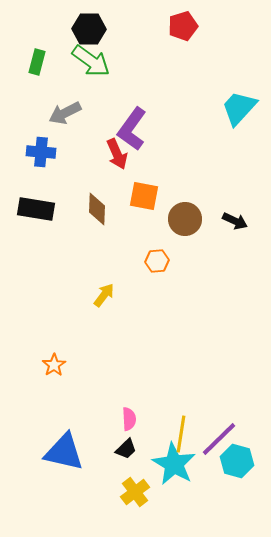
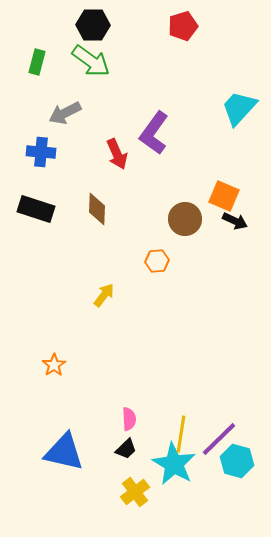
black hexagon: moved 4 px right, 4 px up
purple L-shape: moved 22 px right, 4 px down
orange square: moved 80 px right; rotated 12 degrees clockwise
black rectangle: rotated 9 degrees clockwise
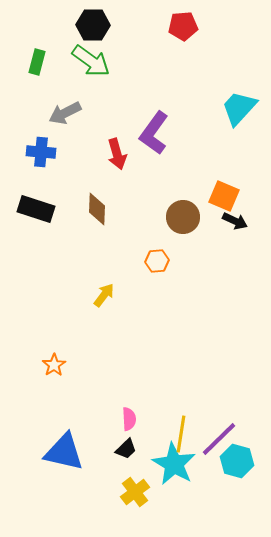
red pentagon: rotated 12 degrees clockwise
red arrow: rotated 8 degrees clockwise
brown circle: moved 2 px left, 2 px up
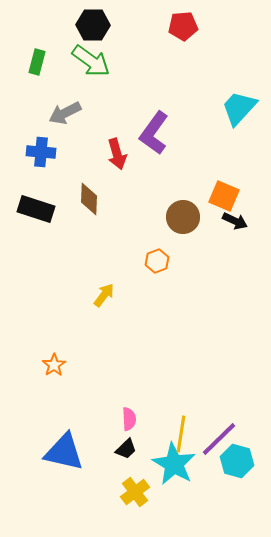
brown diamond: moved 8 px left, 10 px up
orange hexagon: rotated 15 degrees counterclockwise
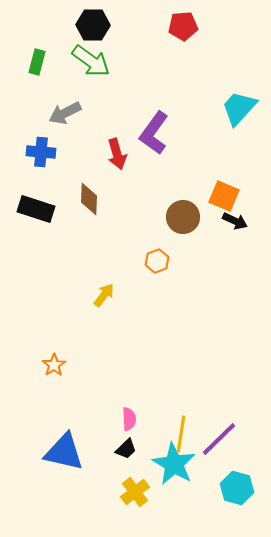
cyan hexagon: moved 27 px down
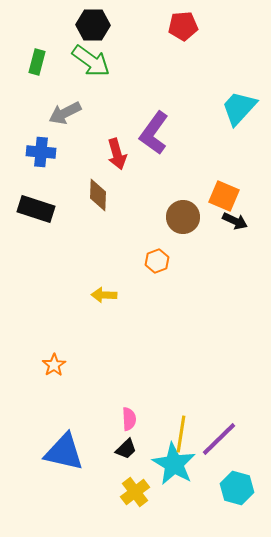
brown diamond: moved 9 px right, 4 px up
yellow arrow: rotated 125 degrees counterclockwise
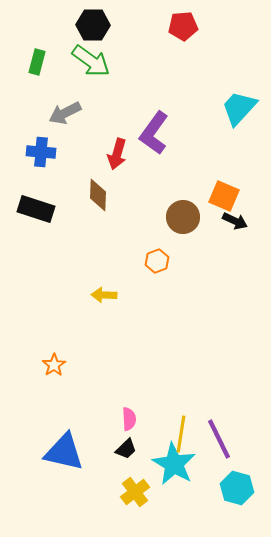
red arrow: rotated 32 degrees clockwise
purple line: rotated 72 degrees counterclockwise
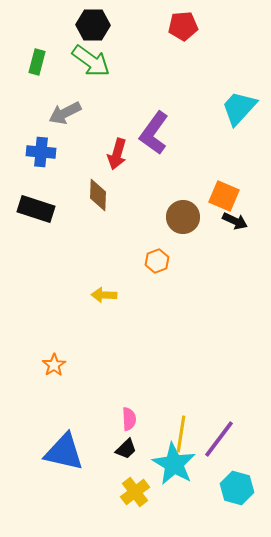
purple line: rotated 63 degrees clockwise
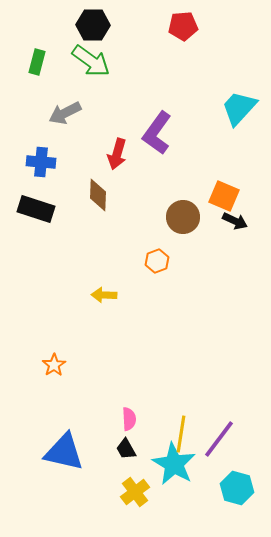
purple L-shape: moved 3 px right
blue cross: moved 10 px down
black trapezoid: rotated 105 degrees clockwise
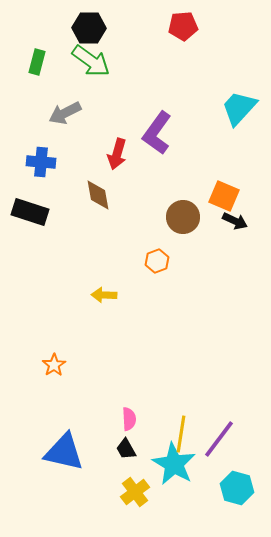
black hexagon: moved 4 px left, 3 px down
brown diamond: rotated 12 degrees counterclockwise
black rectangle: moved 6 px left, 3 px down
